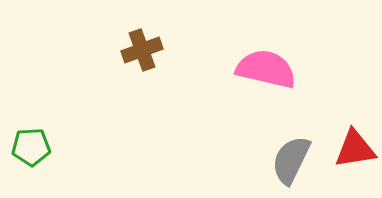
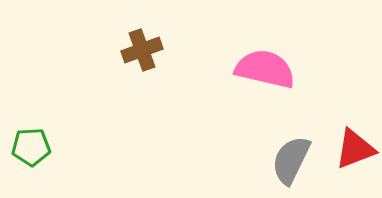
pink semicircle: moved 1 px left
red triangle: rotated 12 degrees counterclockwise
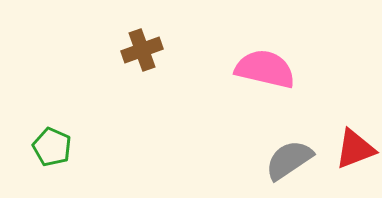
green pentagon: moved 21 px right; rotated 27 degrees clockwise
gray semicircle: moved 2 px left; rotated 30 degrees clockwise
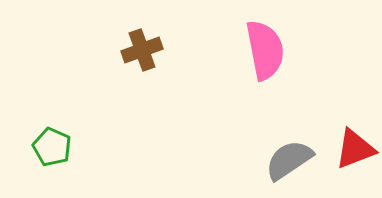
pink semicircle: moved 19 px up; rotated 66 degrees clockwise
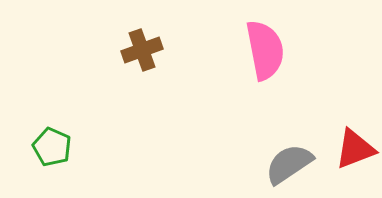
gray semicircle: moved 4 px down
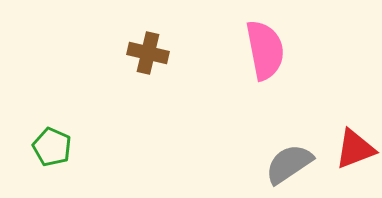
brown cross: moved 6 px right, 3 px down; rotated 33 degrees clockwise
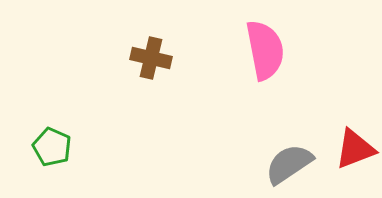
brown cross: moved 3 px right, 5 px down
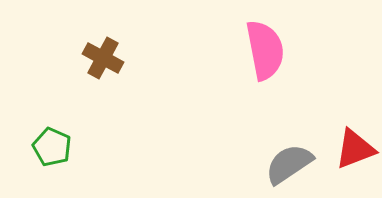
brown cross: moved 48 px left; rotated 15 degrees clockwise
